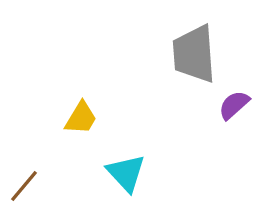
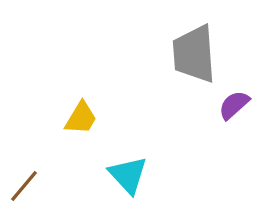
cyan triangle: moved 2 px right, 2 px down
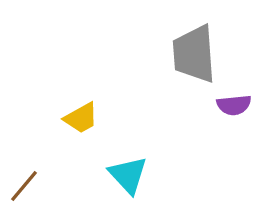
purple semicircle: rotated 144 degrees counterclockwise
yellow trapezoid: rotated 30 degrees clockwise
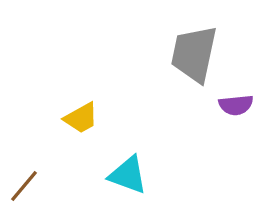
gray trapezoid: rotated 16 degrees clockwise
purple semicircle: moved 2 px right
cyan triangle: rotated 27 degrees counterclockwise
